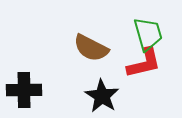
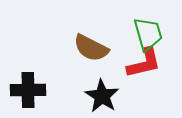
black cross: moved 4 px right
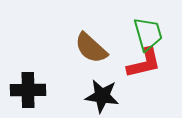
brown semicircle: rotated 15 degrees clockwise
black star: rotated 24 degrees counterclockwise
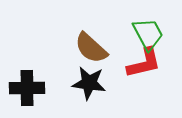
green trapezoid: rotated 12 degrees counterclockwise
black cross: moved 1 px left, 2 px up
black star: moved 13 px left, 13 px up
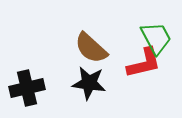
green trapezoid: moved 8 px right, 4 px down
black cross: rotated 12 degrees counterclockwise
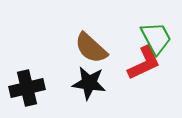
red L-shape: rotated 12 degrees counterclockwise
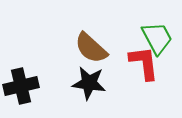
green trapezoid: moved 1 px right
red L-shape: rotated 72 degrees counterclockwise
black cross: moved 6 px left, 2 px up
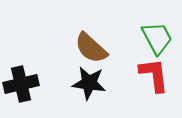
red L-shape: moved 10 px right, 12 px down
black cross: moved 2 px up
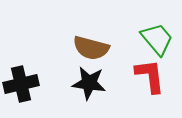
green trapezoid: moved 1 px down; rotated 12 degrees counterclockwise
brown semicircle: rotated 27 degrees counterclockwise
red L-shape: moved 4 px left, 1 px down
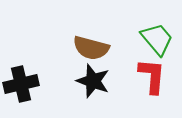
red L-shape: moved 2 px right; rotated 12 degrees clockwise
black star: moved 4 px right, 2 px up; rotated 12 degrees clockwise
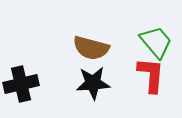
green trapezoid: moved 1 px left, 3 px down
red L-shape: moved 1 px left, 1 px up
black star: moved 2 px down; rotated 24 degrees counterclockwise
